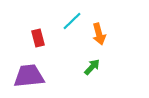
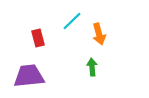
green arrow: rotated 48 degrees counterclockwise
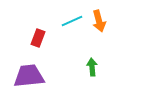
cyan line: rotated 20 degrees clockwise
orange arrow: moved 13 px up
red rectangle: rotated 36 degrees clockwise
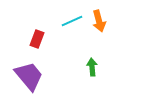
red rectangle: moved 1 px left, 1 px down
purple trapezoid: rotated 56 degrees clockwise
